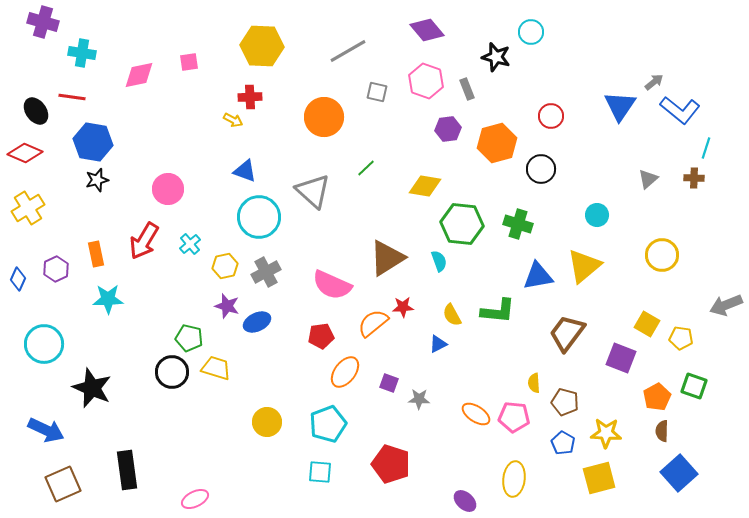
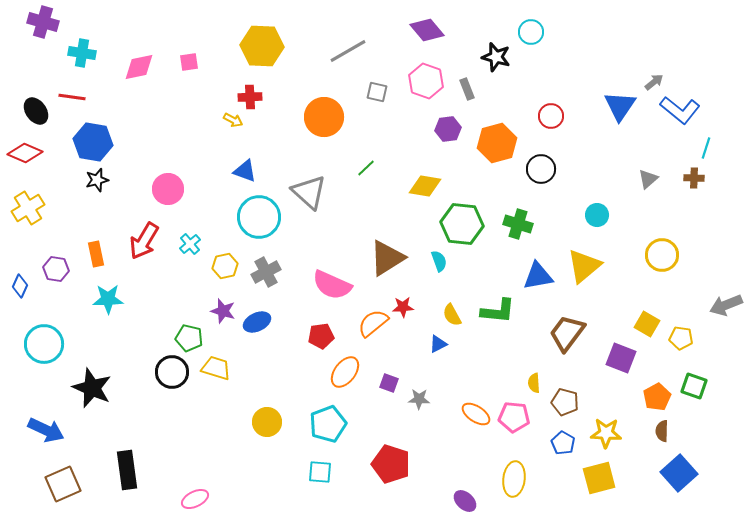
pink diamond at (139, 75): moved 8 px up
gray triangle at (313, 191): moved 4 px left, 1 px down
purple hexagon at (56, 269): rotated 25 degrees counterclockwise
blue diamond at (18, 279): moved 2 px right, 7 px down
purple star at (227, 306): moved 4 px left, 5 px down
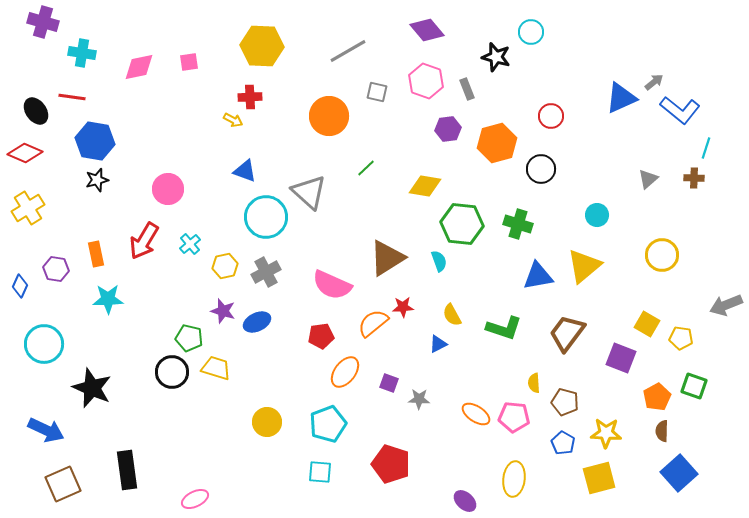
blue triangle at (620, 106): moved 1 px right, 8 px up; rotated 32 degrees clockwise
orange circle at (324, 117): moved 5 px right, 1 px up
blue hexagon at (93, 142): moved 2 px right, 1 px up
cyan circle at (259, 217): moved 7 px right
green L-shape at (498, 311): moved 6 px right, 17 px down; rotated 12 degrees clockwise
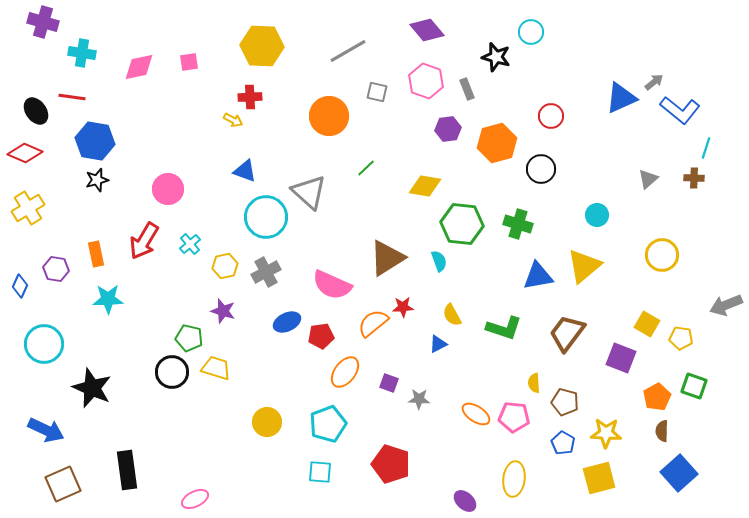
blue ellipse at (257, 322): moved 30 px right
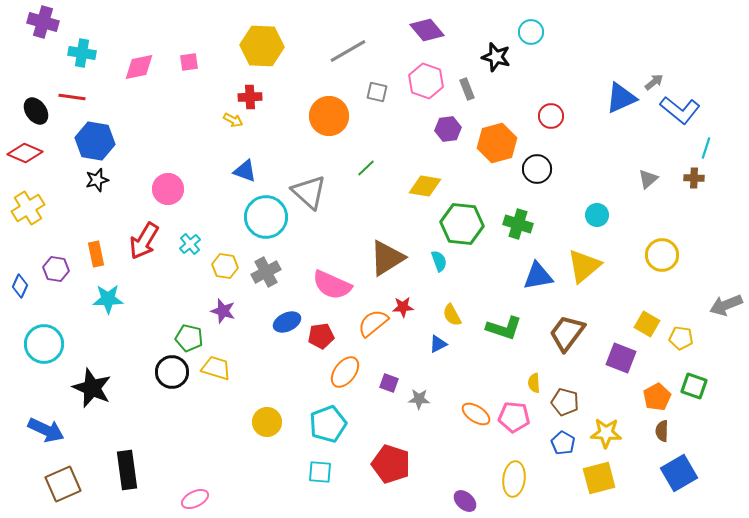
black circle at (541, 169): moved 4 px left
yellow hexagon at (225, 266): rotated 20 degrees clockwise
blue square at (679, 473): rotated 12 degrees clockwise
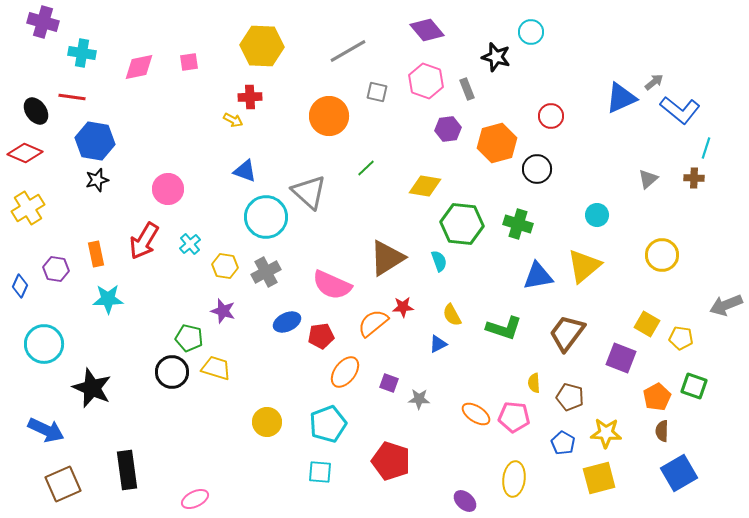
brown pentagon at (565, 402): moved 5 px right, 5 px up
red pentagon at (391, 464): moved 3 px up
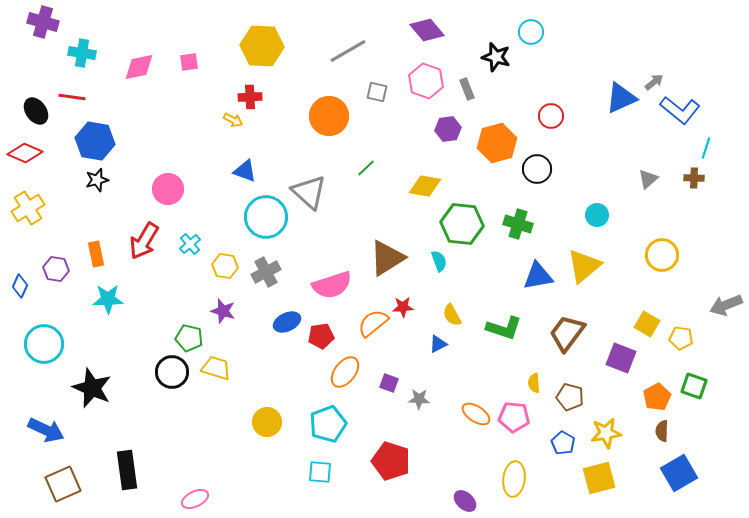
pink semicircle at (332, 285): rotated 42 degrees counterclockwise
yellow star at (606, 433): rotated 12 degrees counterclockwise
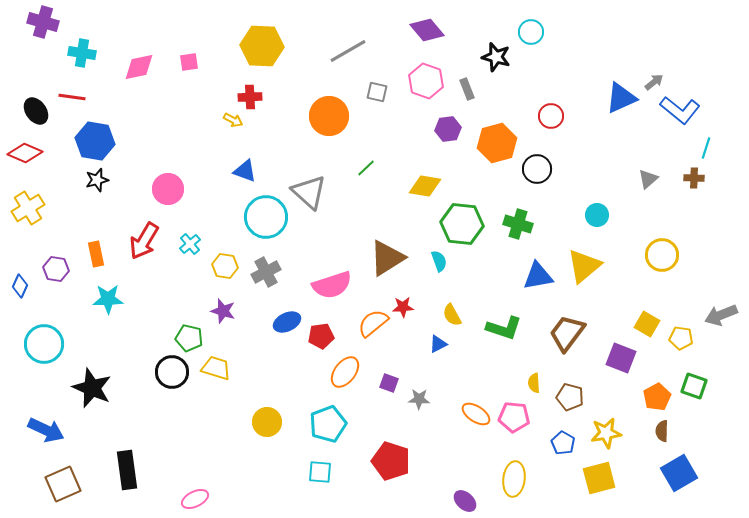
gray arrow at (726, 305): moved 5 px left, 10 px down
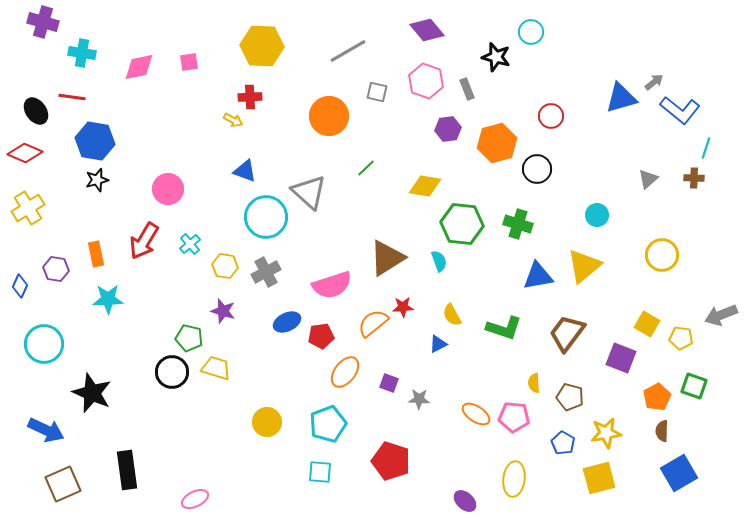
blue triangle at (621, 98): rotated 8 degrees clockwise
black star at (92, 388): moved 5 px down
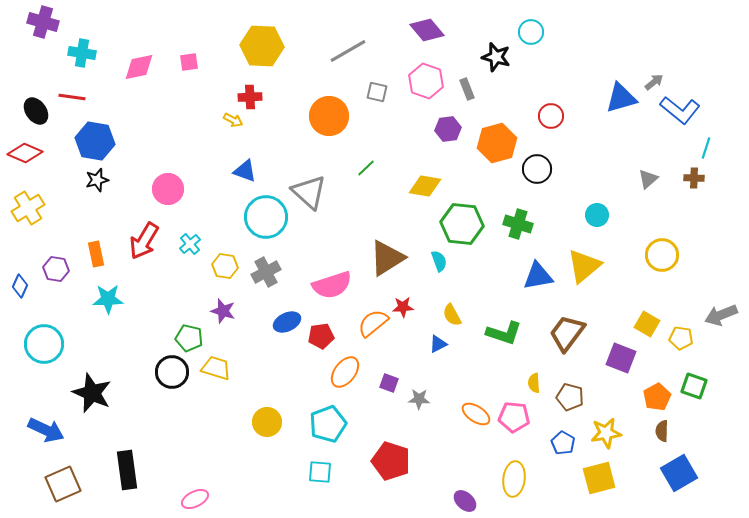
green L-shape at (504, 328): moved 5 px down
